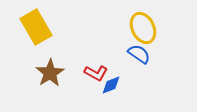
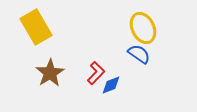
red L-shape: rotated 75 degrees counterclockwise
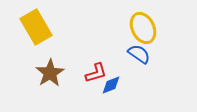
red L-shape: rotated 30 degrees clockwise
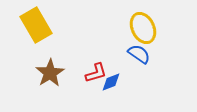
yellow rectangle: moved 2 px up
blue diamond: moved 3 px up
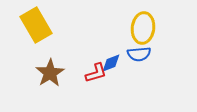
yellow ellipse: rotated 32 degrees clockwise
blue semicircle: rotated 140 degrees clockwise
blue diamond: moved 19 px up
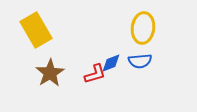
yellow rectangle: moved 5 px down
blue semicircle: moved 1 px right, 7 px down
red L-shape: moved 1 px left, 1 px down
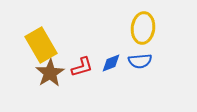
yellow rectangle: moved 5 px right, 15 px down
red L-shape: moved 13 px left, 7 px up
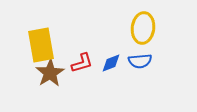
yellow rectangle: rotated 20 degrees clockwise
red L-shape: moved 4 px up
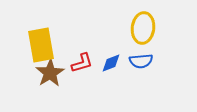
blue semicircle: moved 1 px right
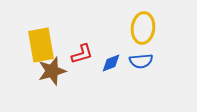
red L-shape: moved 9 px up
brown star: moved 2 px right, 2 px up; rotated 16 degrees clockwise
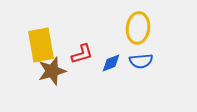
yellow ellipse: moved 5 px left
